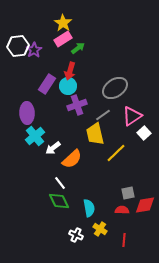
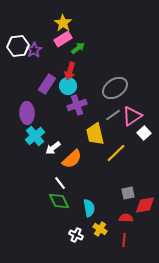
gray line: moved 10 px right
red semicircle: moved 4 px right, 8 px down
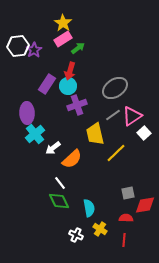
cyan cross: moved 2 px up
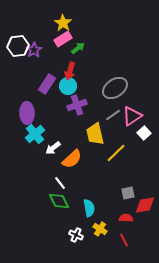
red line: rotated 32 degrees counterclockwise
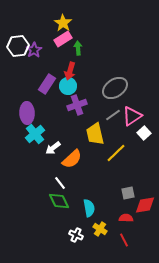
green arrow: rotated 56 degrees counterclockwise
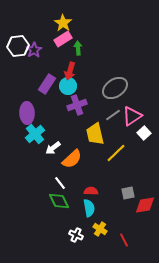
red semicircle: moved 35 px left, 27 px up
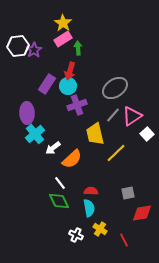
gray line: rotated 14 degrees counterclockwise
white square: moved 3 px right, 1 px down
red diamond: moved 3 px left, 8 px down
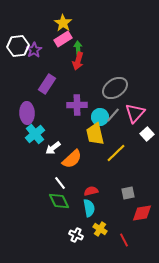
red arrow: moved 8 px right, 10 px up
cyan circle: moved 32 px right, 31 px down
purple cross: rotated 18 degrees clockwise
pink triangle: moved 3 px right, 3 px up; rotated 15 degrees counterclockwise
red semicircle: rotated 16 degrees counterclockwise
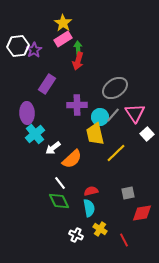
pink triangle: rotated 15 degrees counterclockwise
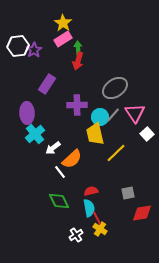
white line: moved 11 px up
white cross: rotated 32 degrees clockwise
red line: moved 27 px left, 22 px up
